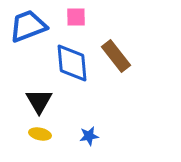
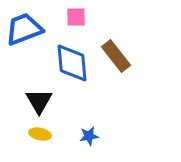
blue trapezoid: moved 4 px left, 3 px down
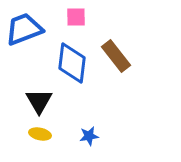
blue diamond: rotated 12 degrees clockwise
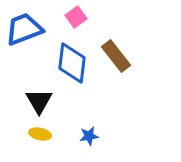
pink square: rotated 35 degrees counterclockwise
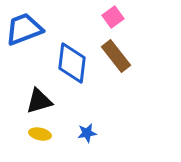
pink square: moved 37 px right
black triangle: rotated 44 degrees clockwise
blue star: moved 2 px left, 3 px up
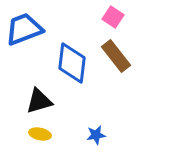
pink square: rotated 20 degrees counterclockwise
blue star: moved 9 px right, 2 px down
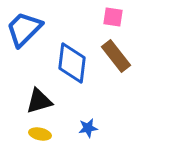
pink square: rotated 25 degrees counterclockwise
blue trapezoid: rotated 24 degrees counterclockwise
blue star: moved 8 px left, 7 px up
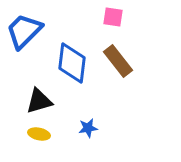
blue trapezoid: moved 2 px down
brown rectangle: moved 2 px right, 5 px down
yellow ellipse: moved 1 px left
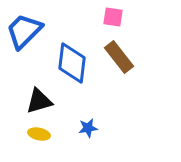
brown rectangle: moved 1 px right, 4 px up
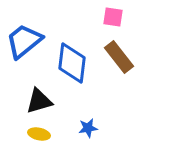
blue trapezoid: moved 10 px down; rotated 6 degrees clockwise
